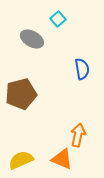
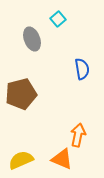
gray ellipse: rotated 40 degrees clockwise
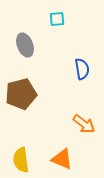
cyan square: moved 1 px left; rotated 35 degrees clockwise
gray ellipse: moved 7 px left, 6 px down
orange arrow: moved 6 px right, 11 px up; rotated 115 degrees clockwise
yellow semicircle: rotated 75 degrees counterclockwise
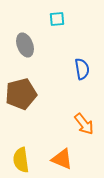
orange arrow: rotated 15 degrees clockwise
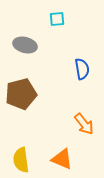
gray ellipse: rotated 55 degrees counterclockwise
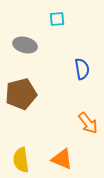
orange arrow: moved 4 px right, 1 px up
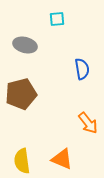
yellow semicircle: moved 1 px right, 1 px down
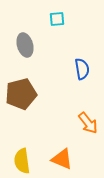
gray ellipse: rotated 60 degrees clockwise
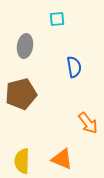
gray ellipse: moved 1 px down; rotated 25 degrees clockwise
blue semicircle: moved 8 px left, 2 px up
yellow semicircle: rotated 10 degrees clockwise
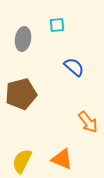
cyan square: moved 6 px down
gray ellipse: moved 2 px left, 7 px up
blue semicircle: rotated 40 degrees counterclockwise
orange arrow: moved 1 px up
yellow semicircle: rotated 25 degrees clockwise
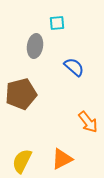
cyan square: moved 2 px up
gray ellipse: moved 12 px right, 7 px down
orange triangle: rotated 50 degrees counterclockwise
